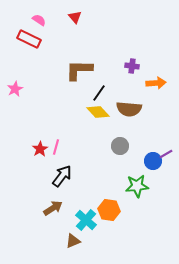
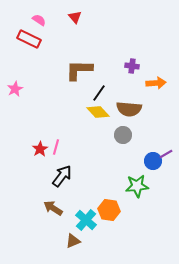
gray circle: moved 3 px right, 11 px up
brown arrow: rotated 114 degrees counterclockwise
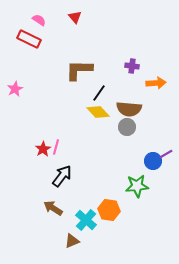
gray circle: moved 4 px right, 8 px up
red star: moved 3 px right
brown triangle: moved 1 px left
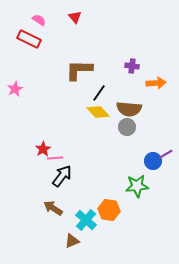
pink line: moved 1 px left, 11 px down; rotated 70 degrees clockwise
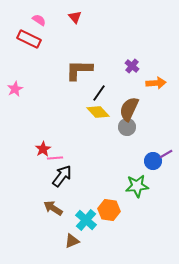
purple cross: rotated 32 degrees clockwise
brown semicircle: rotated 110 degrees clockwise
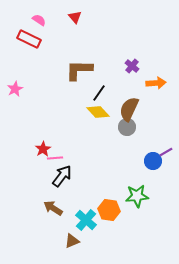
purple line: moved 2 px up
green star: moved 10 px down
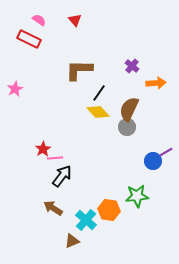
red triangle: moved 3 px down
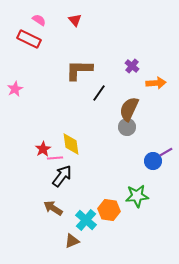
yellow diamond: moved 27 px left, 32 px down; rotated 35 degrees clockwise
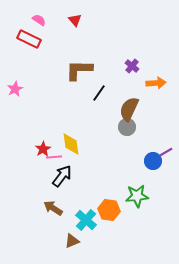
pink line: moved 1 px left, 1 px up
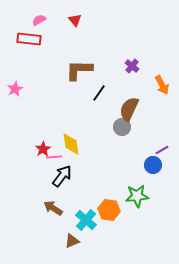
pink semicircle: rotated 64 degrees counterclockwise
red rectangle: rotated 20 degrees counterclockwise
orange arrow: moved 6 px right, 2 px down; rotated 66 degrees clockwise
gray circle: moved 5 px left
purple line: moved 4 px left, 2 px up
blue circle: moved 4 px down
